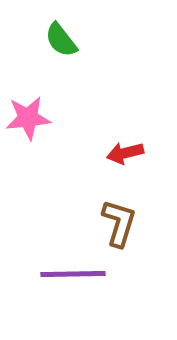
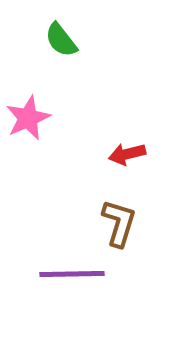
pink star: rotated 18 degrees counterclockwise
red arrow: moved 2 px right, 1 px down
purple line: moved 1 px left
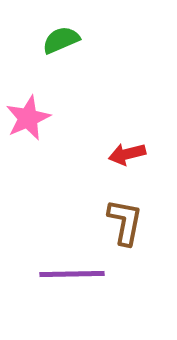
green semicircle: rotated 105 degrees clockwise
brown L-shape: moved 6 px right, 1 px up; rotated 6 degrees counterclockwise
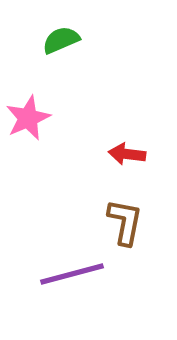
red arrow: rotated 21 degrees clockwise
purple line: rotated 14 degrees counterclockwise
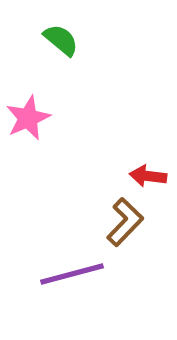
green semicircle: rotated 63 degrees clockwise
red arrow: moved 21 px right, 22 px down
brown L-shape: rotated 33 degrees clockwise
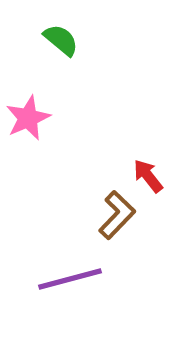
red arrow: rotated 45 degrees clockwise
brown L-shape: moved 8 px left, 7 px up
purple line: moved 2 px left, 5 px down
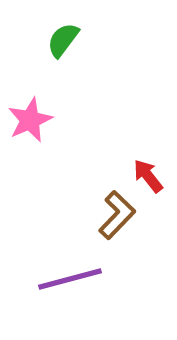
green semicircle: moved 2 px right; rotated 93 degrees counterclockwise
pink star: moved 2 px right, 2 px down
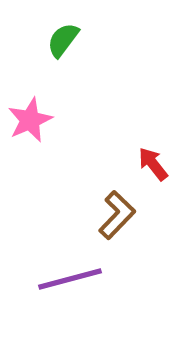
red arrow: moved 5 px right, 12 px up
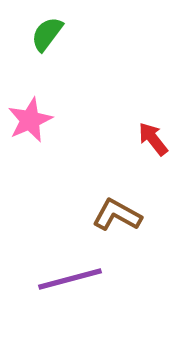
green semicircle: moved 16 px left, 6 px up
red arrow: moved 25 px up
brown L-shape: rotated 105 degrees counterclockwise
